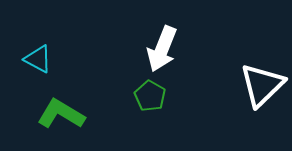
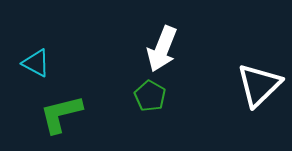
cyan triangle: moved 2 px left, 4 px down
white triangle: moved 3 px left
green L-shape: rotated 45 degrees counterclockwise
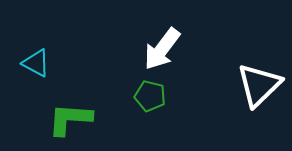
white arrow: rotated 15 degrees clockwise
green pentagon: rotated 16 degrees counterclockwise
green L-shape: moved 9 px right, 5 px down; rotated 18 degrees clockwise
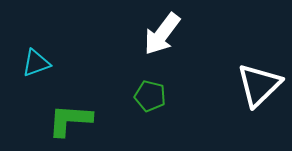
white arrow: moved 15 px up
cyan triangle: rotated 48 degrees counterclockwise
green L-shape: moved 1 px down
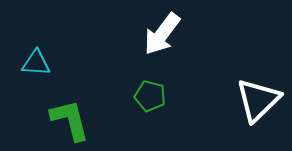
cyan triangle: rotated 24 degrees clockwise
white triangle: moved 1 px left, 15 px down
green L-shape: rotated 72 degrees clockwise
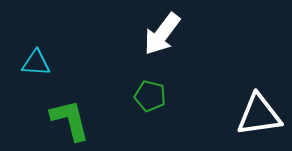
white triangle: moved 1 px right, 15 px down; rotated 36 degrees clockwise
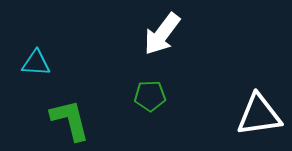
green pentagon: rotated 16 degrees counterclockwise
